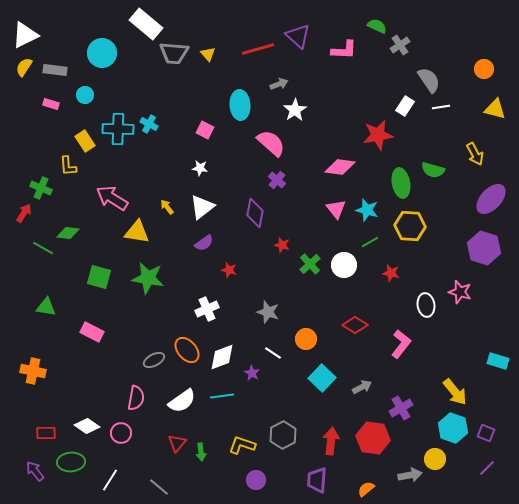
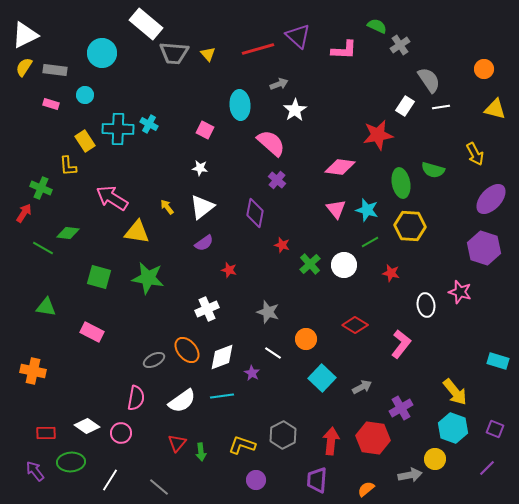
purple square at (486, 433): moved 9 px right, 4 px up
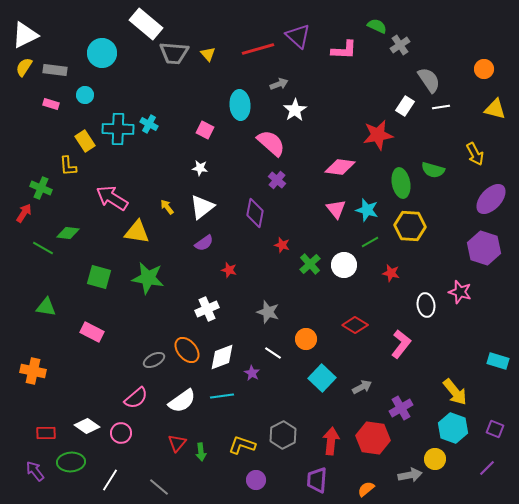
pink semicircle at (136, 398): rotated 40 degrees clockwise
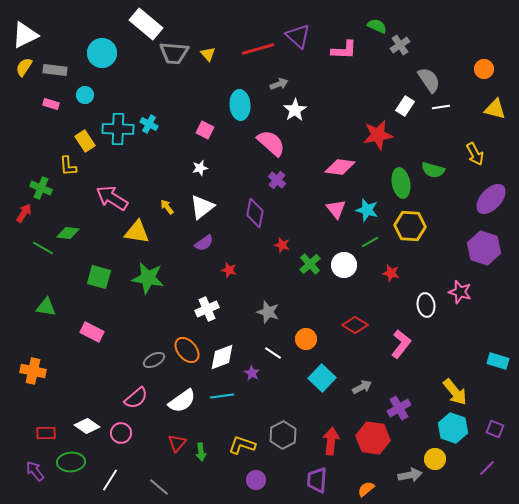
white star at (200, 168): rotated 21 degrees counterclockwise
purple cross at (401, 408): moved 2 px left
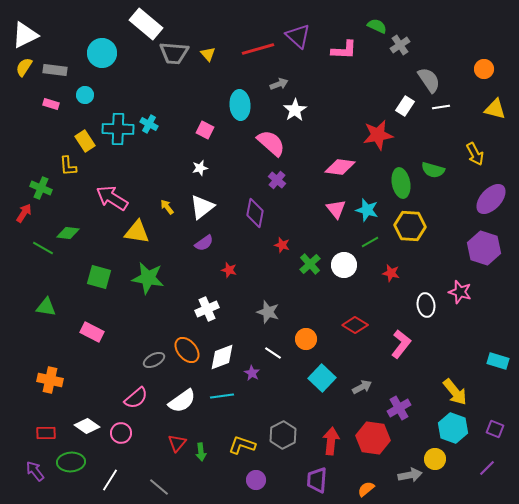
orange cross at (33, 371): moved 17 px right, 9 px down
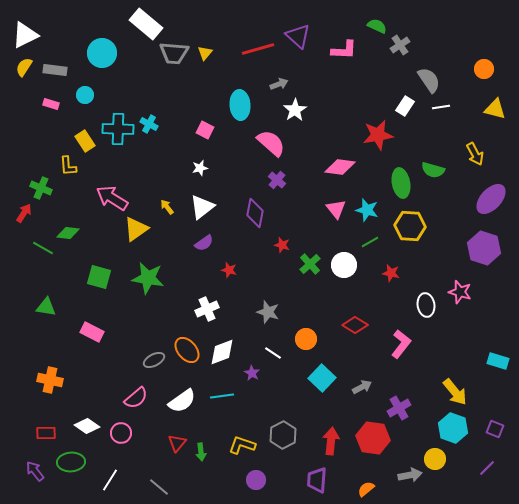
yellow triangle at (208, 54): moved 3 px left, 1 px up; rotated 21 degrees clockwise
yellow triangle at (137, 232): moved 1 px left, 3 px up; rotated 44 degrees counterclockwise
white diamond at (222, 357): moved 5 px up
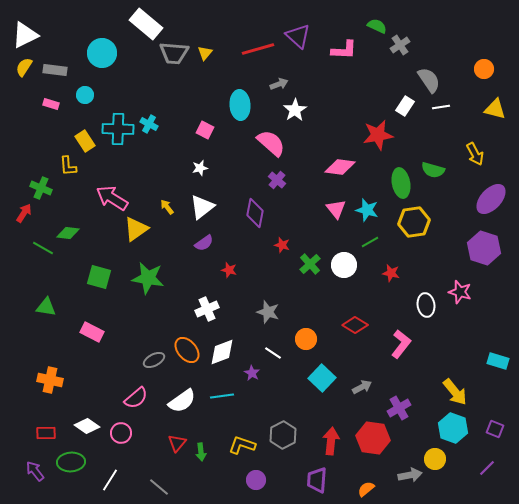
yellow hexagon at (410, 226): moved 4 px right, 4 px up; rotated 12 degrees counterclockwise
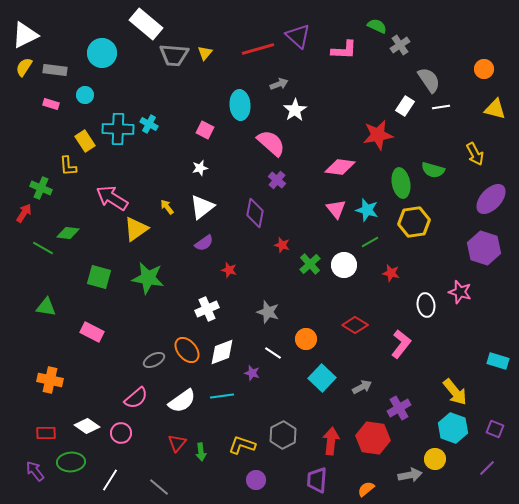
gray trapezoid at (174, 53): moved 2 px down
purple star at (252, 373): rotated 14 degrees counterclockwise
